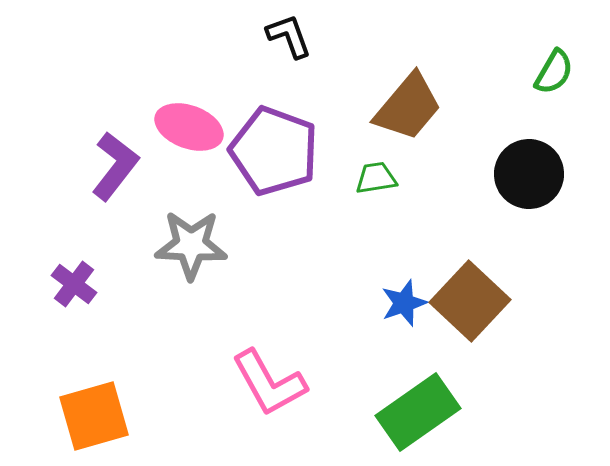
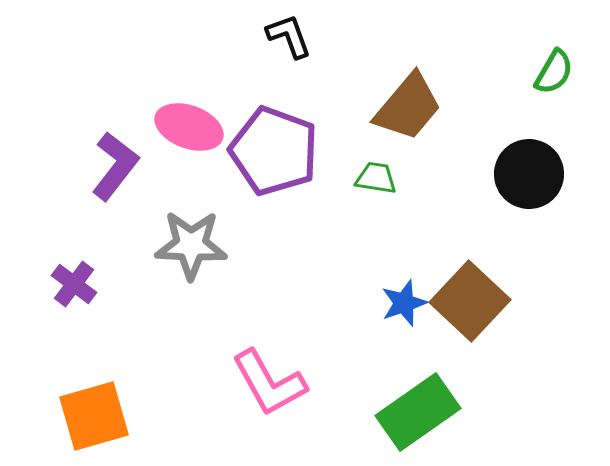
green trapezoid: rotated 18 degrees clockwise
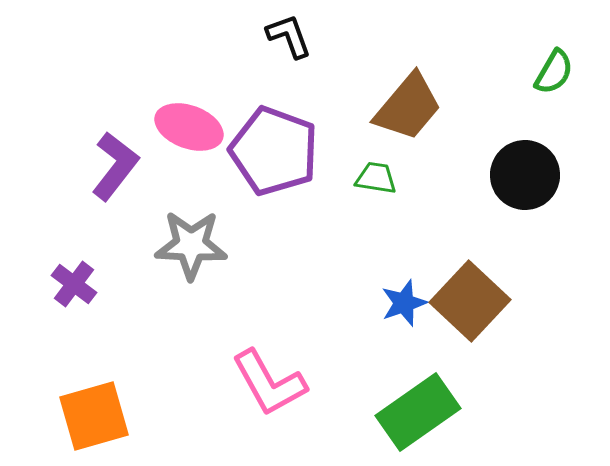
black circle: moved 4 px left, 1 px down
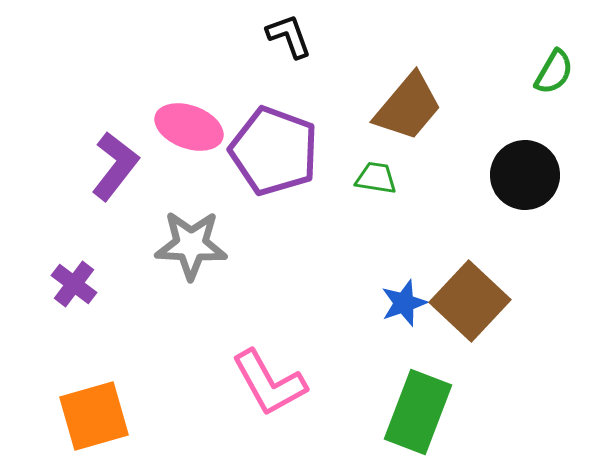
green rectangle: rotated 34 degrees counterclockwise
